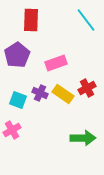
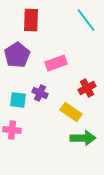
yellow rectangle: moved 8 px right, 18 px down
cyan square: rotated 12 degrees counterclockwise
pink cross: rotated 36 degrees clockwise
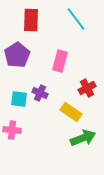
cyan line: moved 10 px left, 1 px up
pink rectangle: moved 4 px right, 2 px up; rotated 55 degrees counterclockwise
cyan square: moved 1 px right, 1 px up
green arrow: rotated 20 degrees counterclockwise
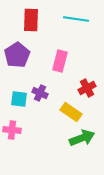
cyan line: rotated 45 degrees counterclockwise
green arrow: moved 1 px left
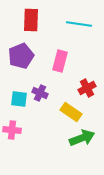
cyan line: moved 3 px right, 5 px down
purple pentagon: moved 4 px right, 1 px down; rotated 10 degrees clockwise
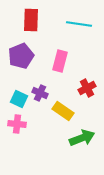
cyan square: rotated 18 degrees clockwise
yellow rectangle: moved 8 px left, 1 px up
pink cross: moved 5 px right, 6 px up
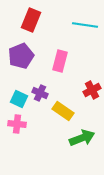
red rectangle: rotated 20 degrees clockwise
cyan line: moved 6 px right, 1 px down
red cross: moved 5 px right, 2 px down
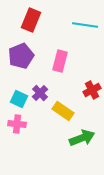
purple cross: rotated 21 degrees clockwise
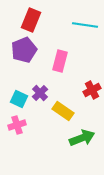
purple pentagon: moved 3 px right, 6 px up
pink cross: moved 1 px down; rotated 24 degrees counterclockwise
